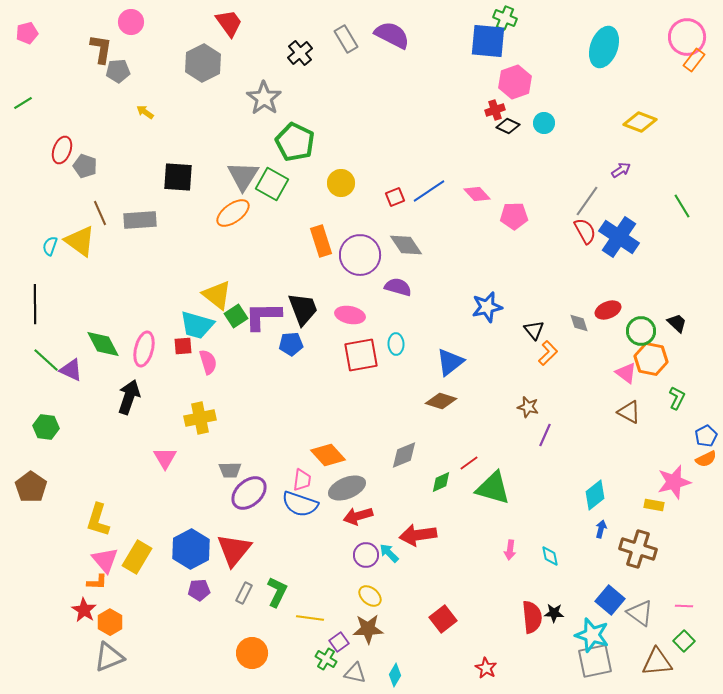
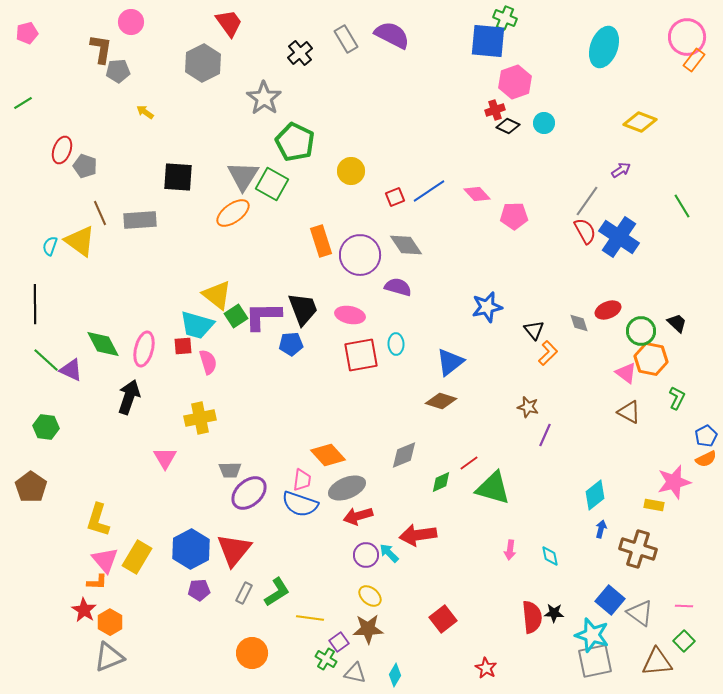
yellow circle at (341, 183): moved 10 px right, 12 px up
green L-shape at (277, 592): rotated 32 degrees clockwise
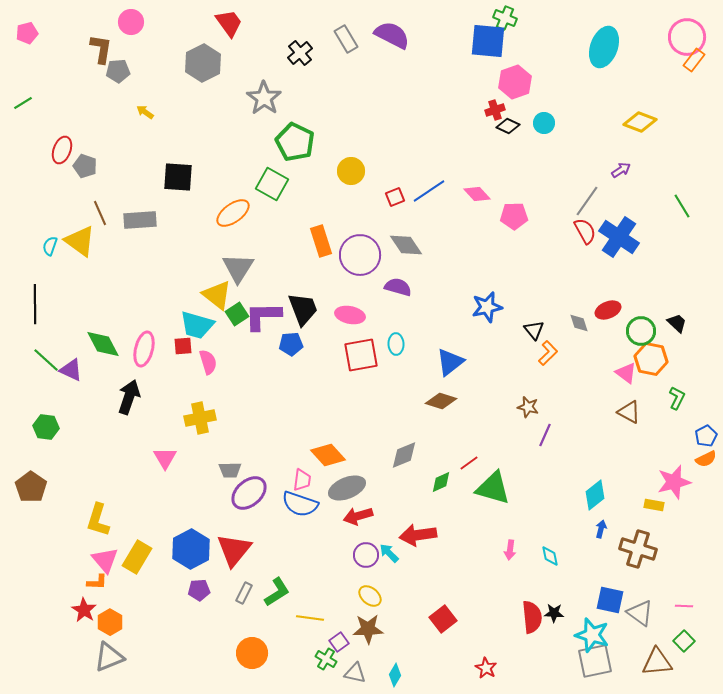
gray triangle at (243, 176): moved 5 px left, 92 px down
green square at (236, 316): moved 1 px right, 2 px up
blue square at (610, 600): rotated 28 degrees counterclockwise
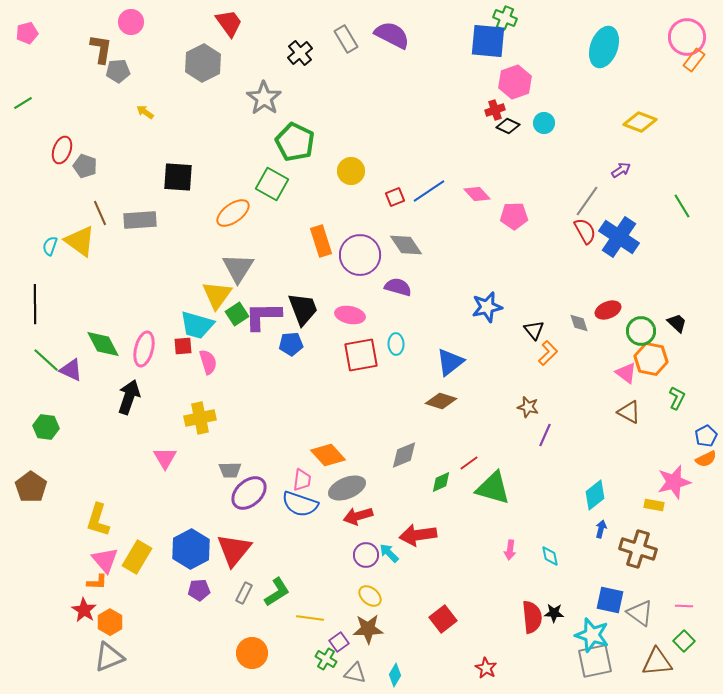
yellow triangle at (217, 295): rotated 28 degrees clockwise
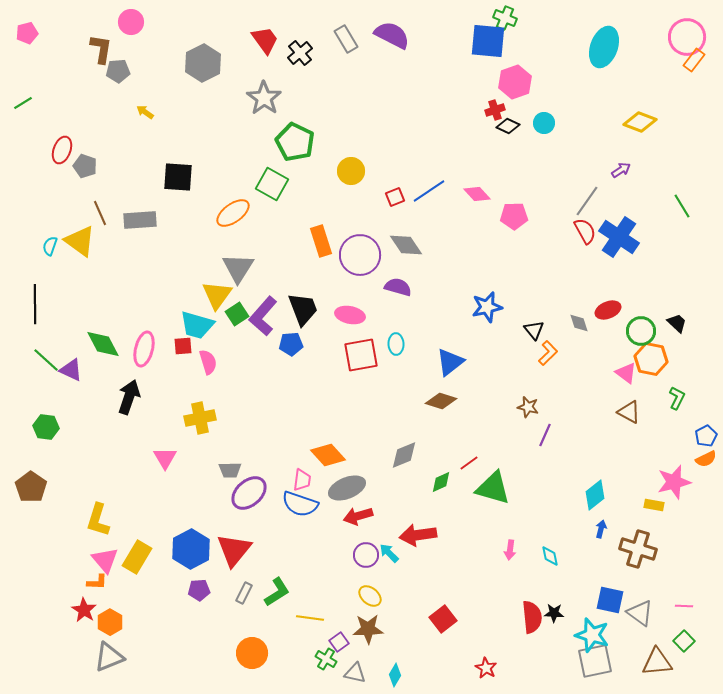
red trapezoid at (229, 23): moved 36 px right, 17 px down
purple L-shape at (263, 316): rotated 48 degrees counterclockwise
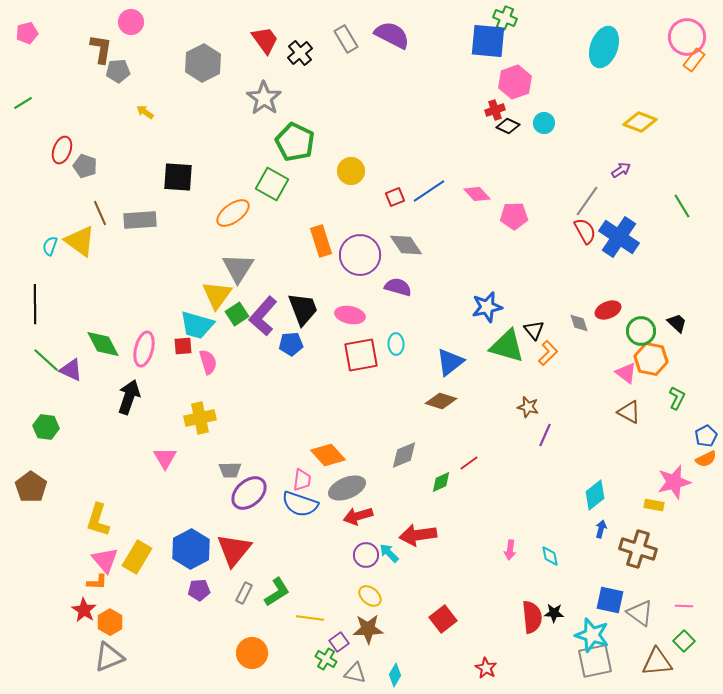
green triangle at (493, 488): moved 14 px right, 142 px up
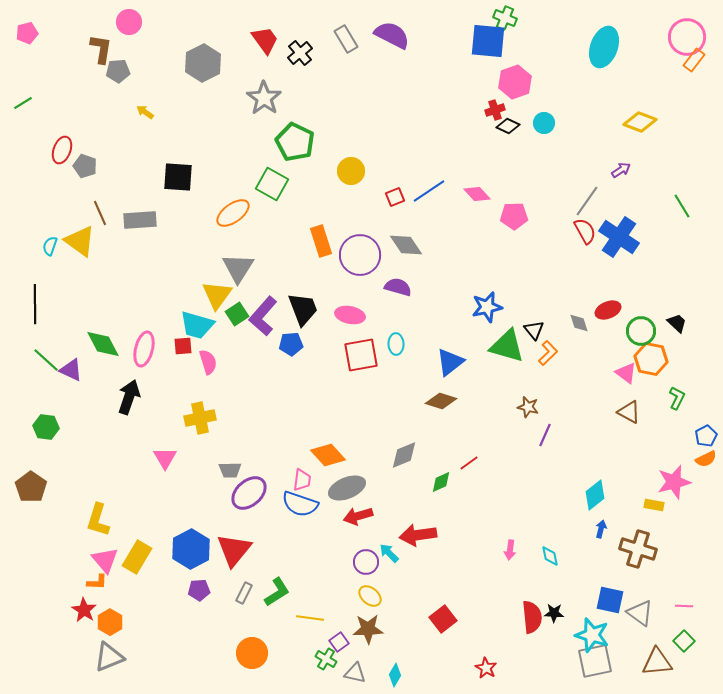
pink circle at (131, 22): moved 2 px left
purple circle at (366, 555): moved 7 px down
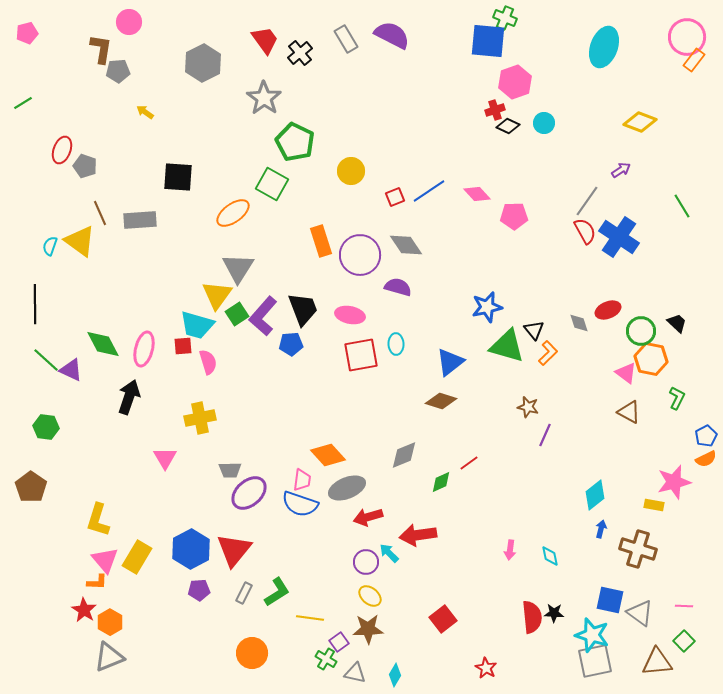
red arrow at (358, 516): moved 10 px right, 1 px down
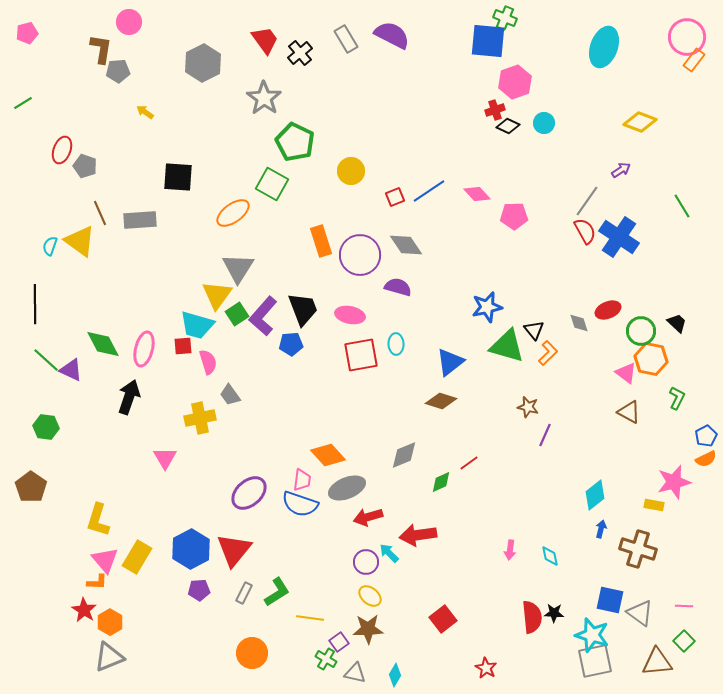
gray trapezoid at (230, 470): moved 75 px up; rotated 55 degrees clockwise
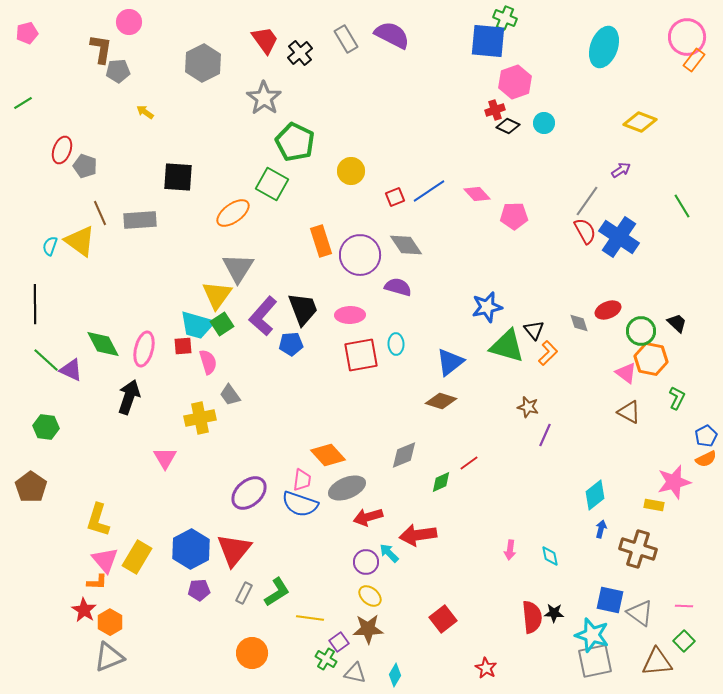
green square at (237, 314): moved 15 px left, 10 px down
pink ellipse at (350, 315): rotated 12 degrees counterclockwise
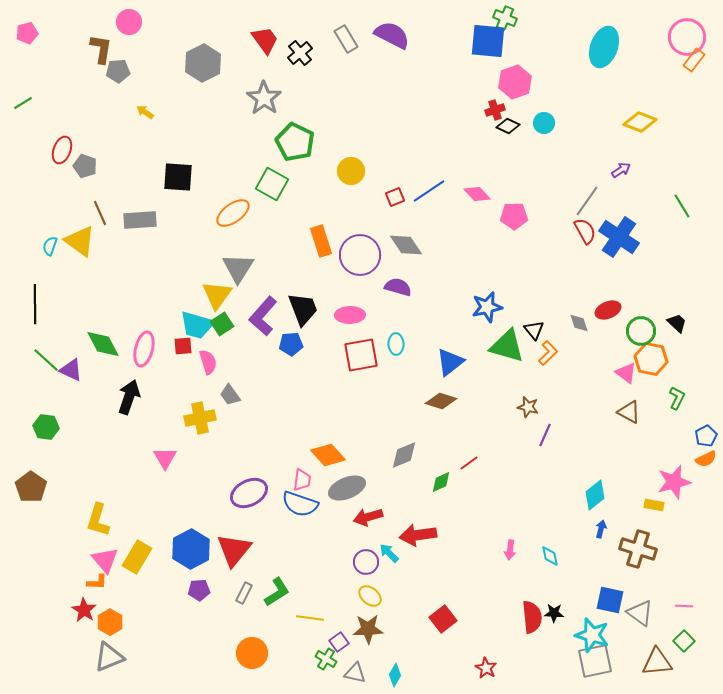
purple ellipse at (249, 493): rotated 15 degrees clockwise
